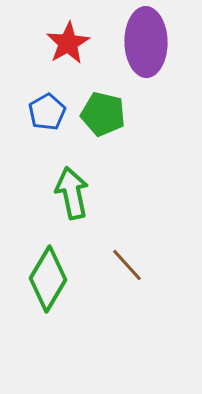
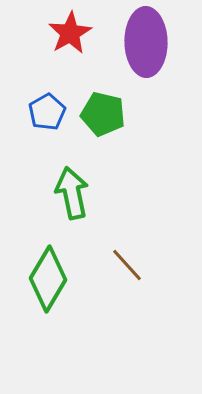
red star: moved 2 px right, 10 px up
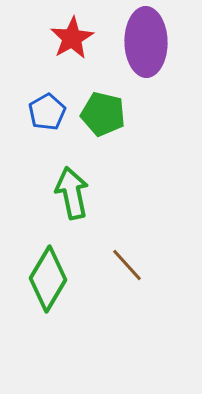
red star: moved 2 px right, 5 px down
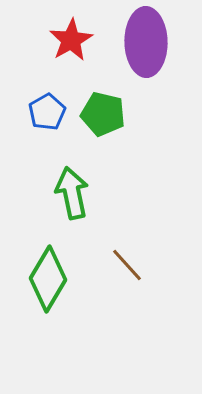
red star: moved 1 px left, 2 px down
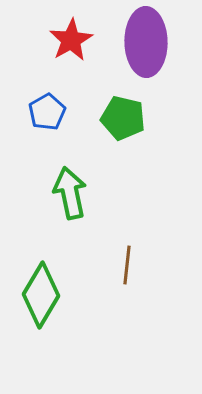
green pentagon: moved 20 px right, 4 px down
green arrow: moved 2 px left
brown line: rotated 48 degrees clockwise
green diamond: moved 7 px left, 16 px down
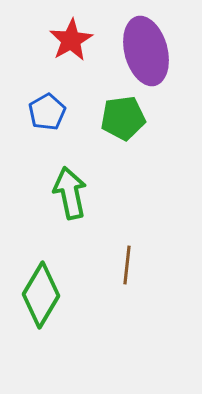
purple ellipse: moved 9 px down; rotated 14 degrees counterclockwise
green pentagon: rotated 21 degrees counterclockwise
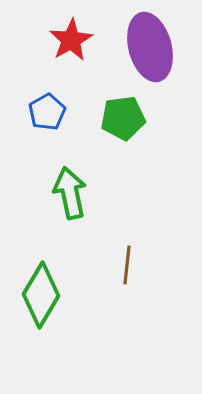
purple ellipse: moved 4 px right, 4 px up
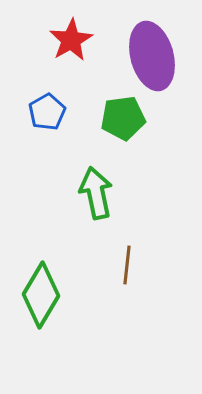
purple ellipse: moved 2 px right, 9 px down
green arrow: moved 26 px right
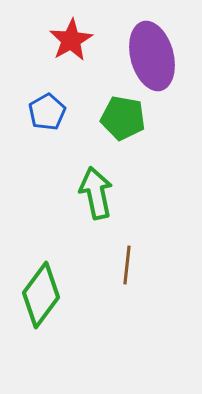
green pentagon: rotated 18 degrees clockwise
green diamond: rotated 6 degrees clockwise
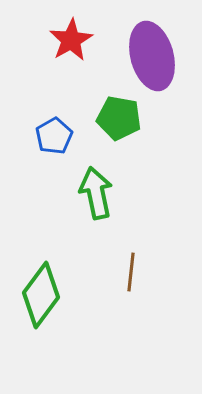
blue pentagon: moved 7 px right, 24 px down
green pentagon: moved 4 px left
brown line: moved 4 px right, 7 px down
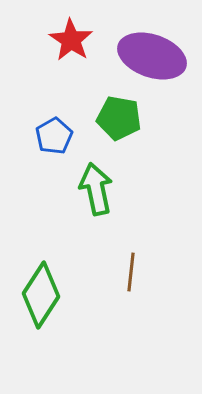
red star: rotated 9 degrees counterclockwise
purple ellipse: rotated 56 degrees counterclockwise
green arrow: moved 4 px up
green diamond: rotated 4 degrees counterclockwise
